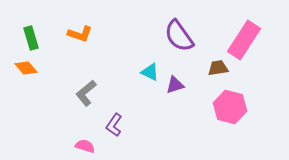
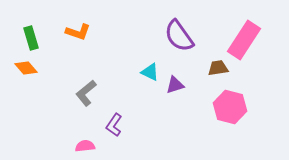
orange L-shape: moved 2 px left, 2 px up
pink semicircle: rotated 24 degrees counterclockwise
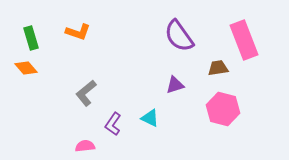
pink rectangle: rotated 54 degrees counterclockwise
cyan triangle: moved 46 px down
pink hexagon: moved 7 px left, 2 px down
purple L-shape: moved 1 px left, 1 px up
